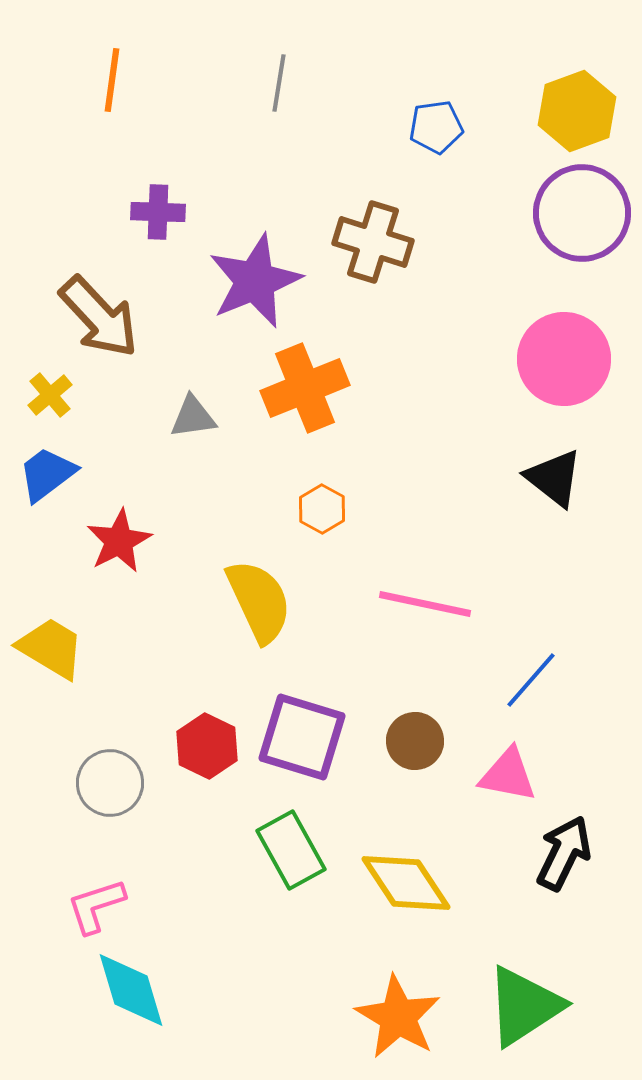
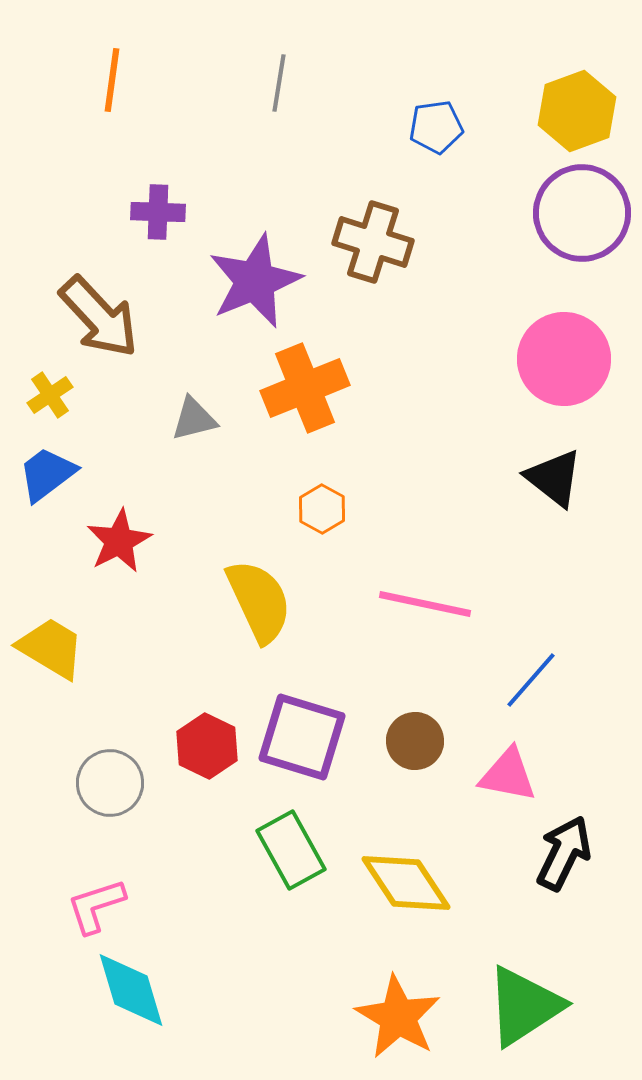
yellow cross: rotated 6 degrees clockwise
gray triangle: moved 1 px right, 2 px down; rotated 6 degrees counterclockwise
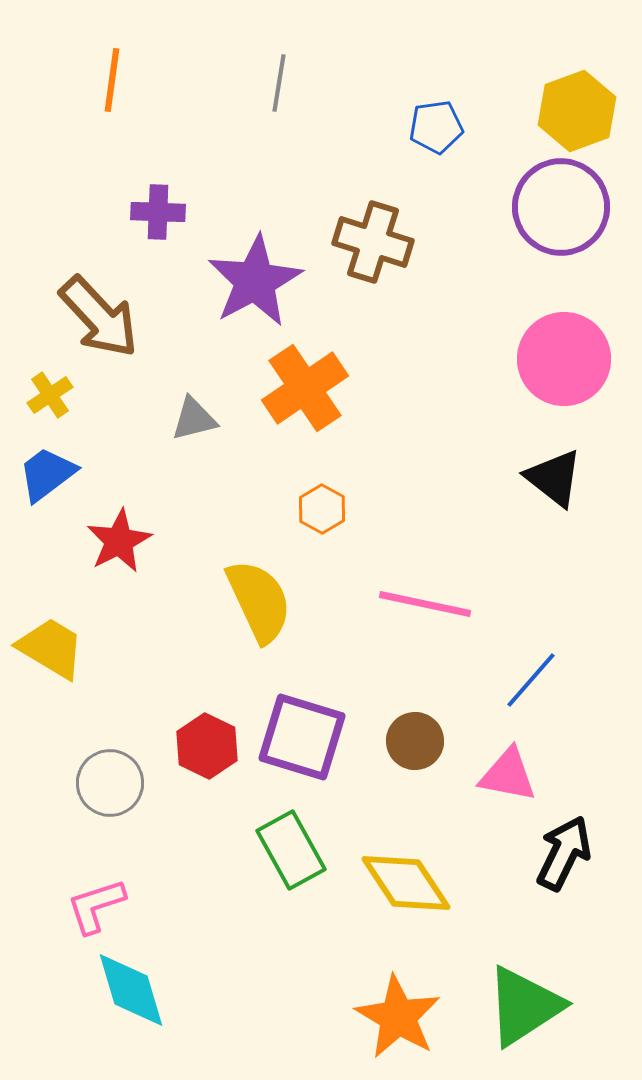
purple circle: moved 21 px left, 6 px up
purple star: rotated 6 degrees counterclockwise
orange cross: rotated 12 degrees counterclockwise
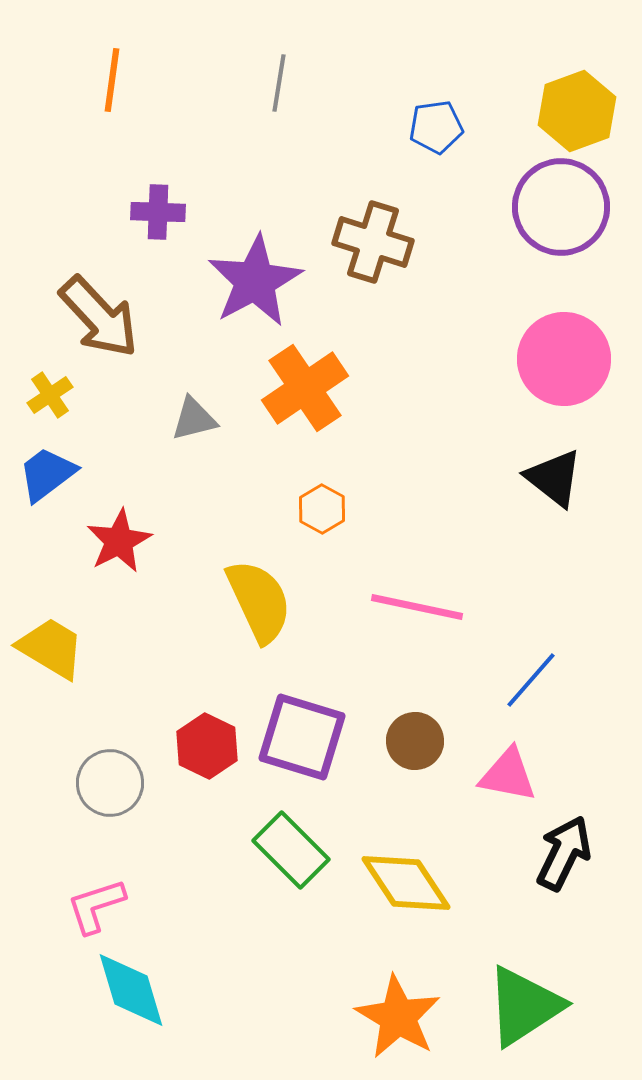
pink line: moved 8 px left, 3 px down
green rectangle: rotated 16 degrees counterclockwise
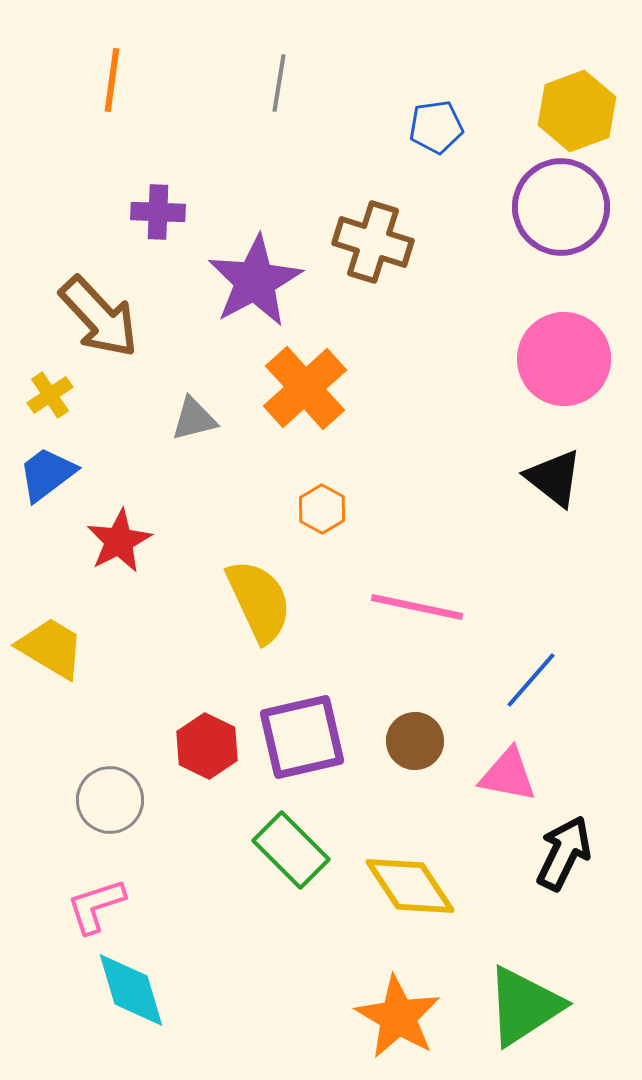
orange cross: rotated 8 degrees counterclockwise
purple square: rotated 30 degrees counterclockwise
gray circle: moved 17 px down
yellow diamond: moved 4 px right, 3 px down
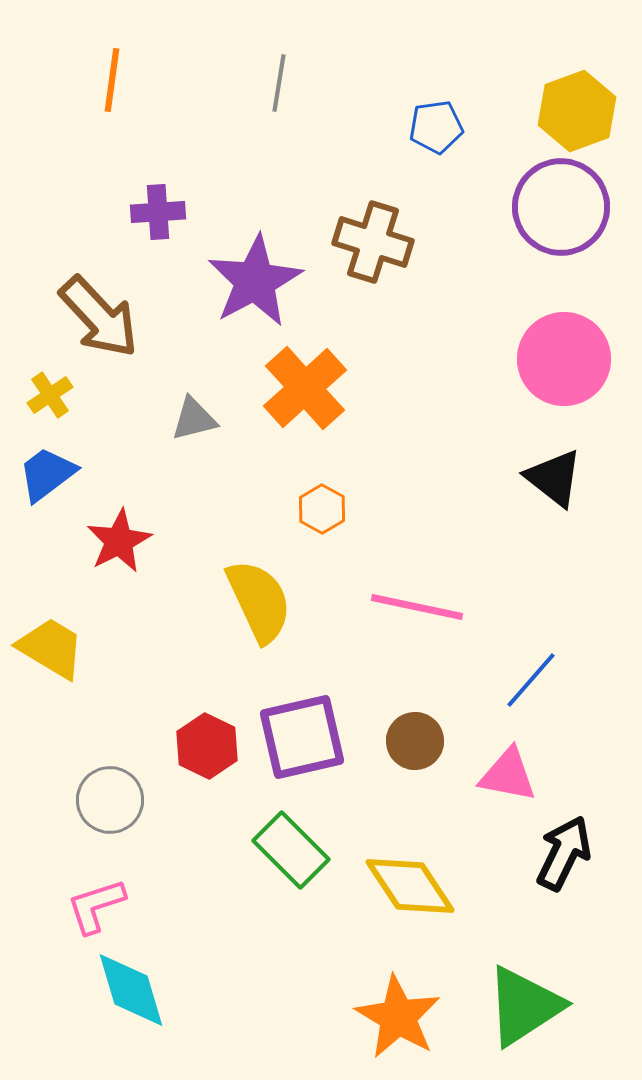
purple cross: rotated 6 degrees counterclockwise
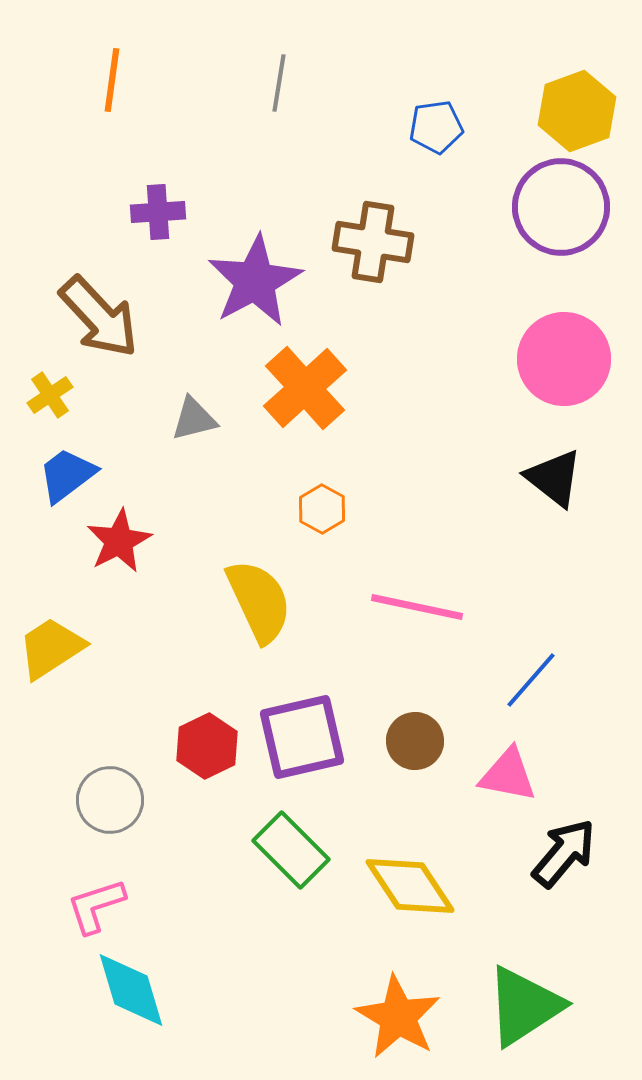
brown cross: rotated 8 degrees counterclockwise
blue trapezoid: moved 20 px right, 1 px down
yellow trapezoid: rotated 64 degrees counterclockwise
red hexagon: rotated 8 degrees clockwise
black arrow: rotated 14 degrees clockwise
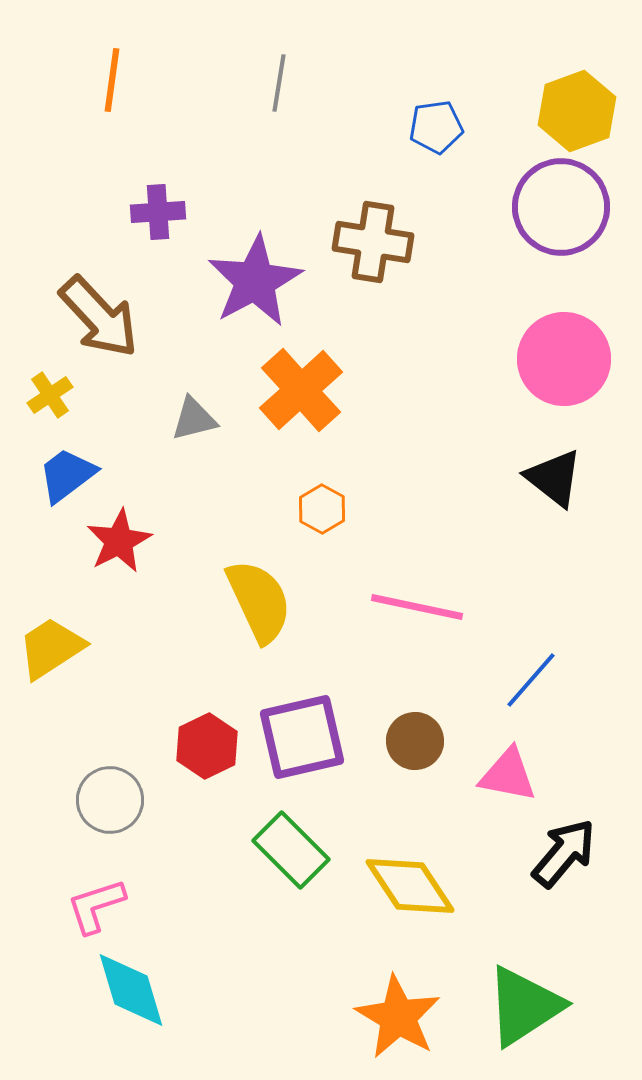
orange cross: moved 4 px left, 2 px down
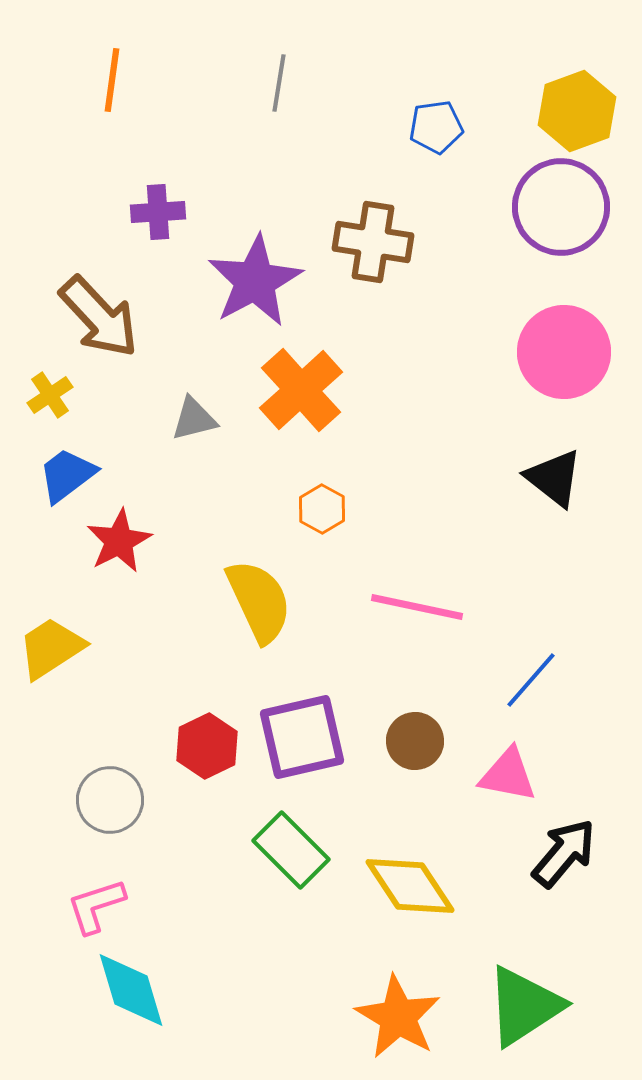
pink circle: moved 7 px up
